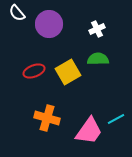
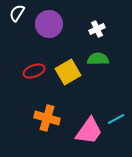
white semicircle: rotated 72 degrees clockwise
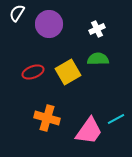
red ellipse: moved 1 px left, 1 px down
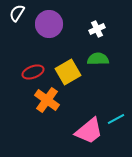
orange cross: moved 18 px up; rotated 20 degrees clockwise
pink trapezoid: rotated 16 degrees clockwise
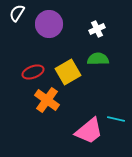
cyan line: rotated 42 degrees clockwise
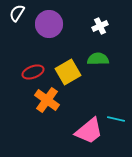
white cross: moved 3 px right, 3 px up
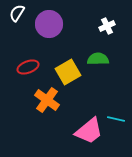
white cross: moved 7 px right
red ellipse: moved 5 px left, 5 px up
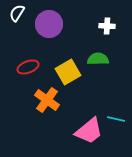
white cross: rotated 28 degrees clockwise
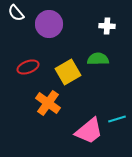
white semicircle: moved 1 px left; rotated 72 degrees counterclockwise
orange cross: moved 1 px right, 3 px down
cyan line: moved 1 px right; rotated 30 degrees counterclockwise
